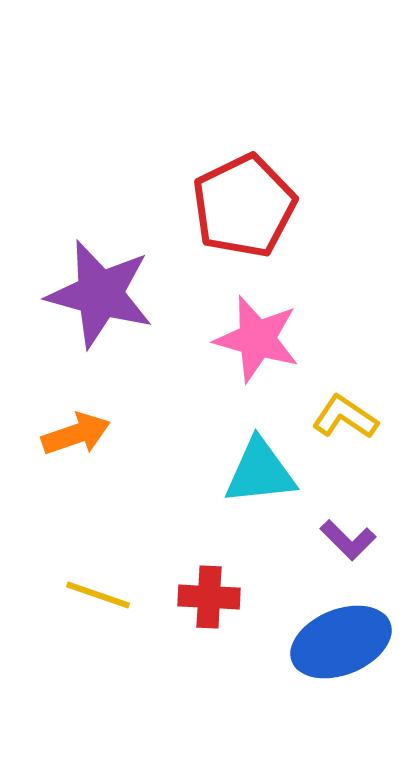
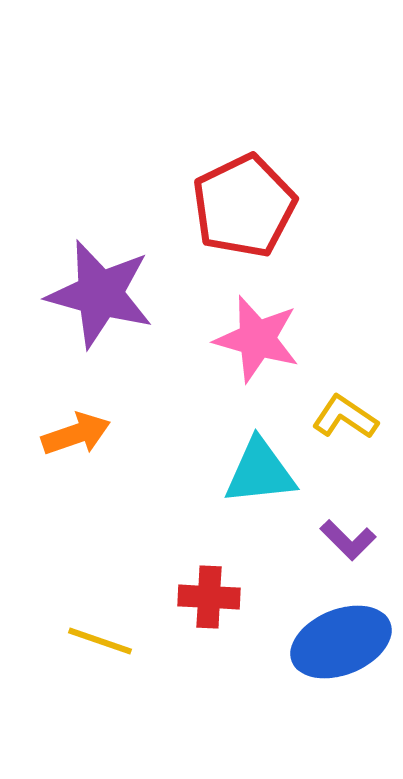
yellow line: moved 2 px right, 46 px down
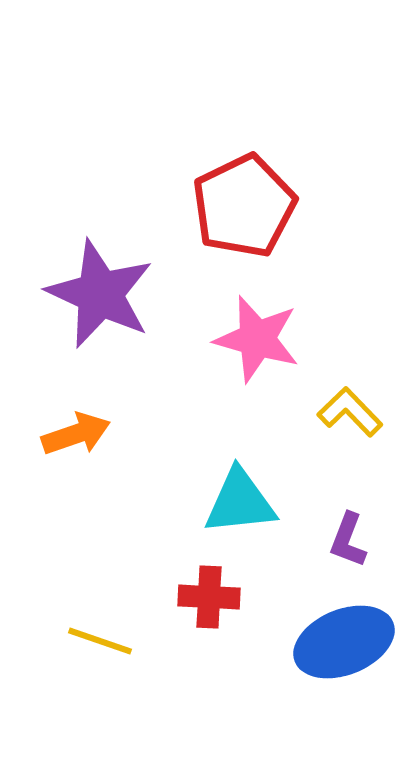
purple star: rotated 10 degrees clockwise
yellow L-shape: moved 5 px right, 5 px up; rotated 12 degrees clockwise
cyan triangle: moved 20 px left, 30 px down
purple L-shape: rotated 66 degrees clockwise
blue ellipse: moved 3 px right
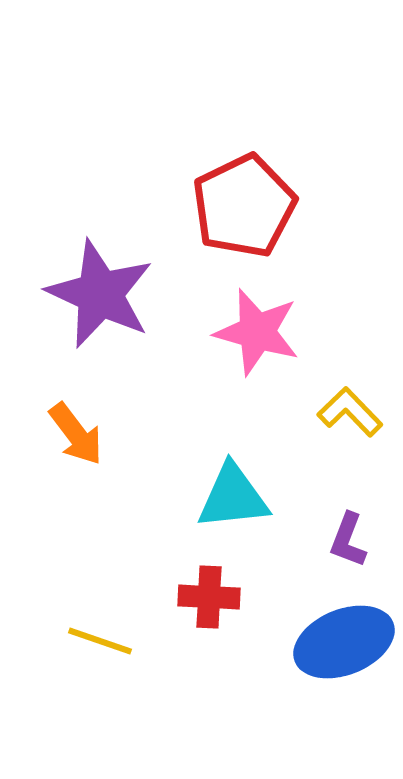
pink star: moved 7 px up
orange arrow: rotated 72 degrees clockwise
cyan triangle: moved 7 px left, 5 px up
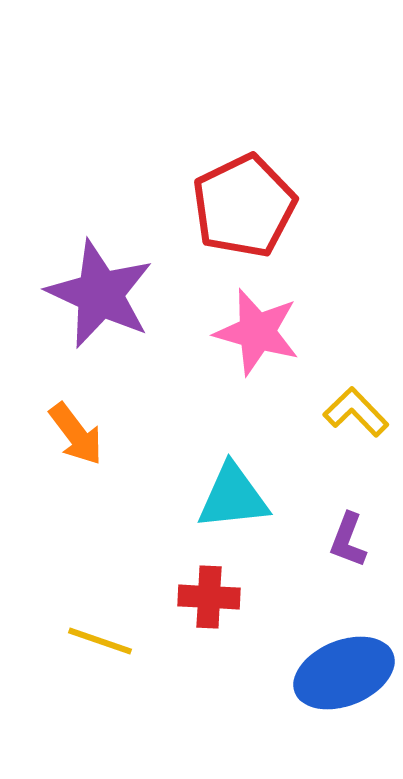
yellow L-shape: moved 6 px right
blue ellipse: moved 31 px down
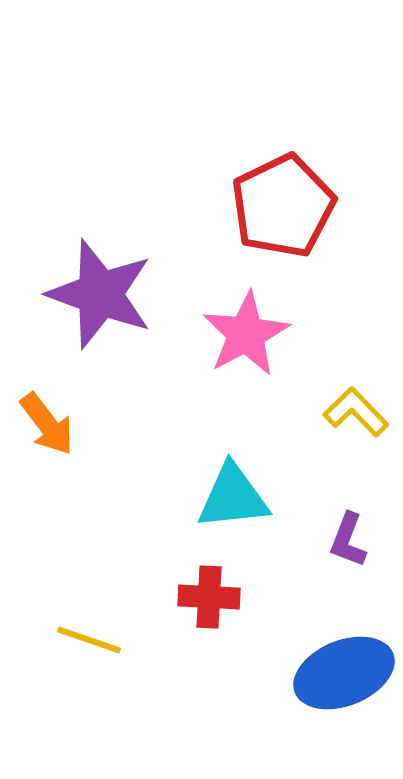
red pentagon: moved 39 px right
purple star: rotated 5 degrees counterclockwise
pink star: moved 11 px left, 2 px down; rotated 28 degrees clockwise
orange arrow: moved 29 px left, 10 px up
yellow line: moved 11 px left, 1 px up
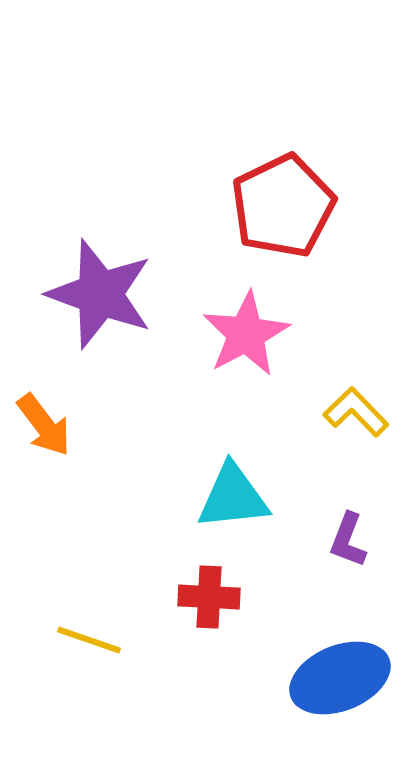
orange arrow: moved 3 px left, 1 px down
blue ellipse: moved 4 px left, 5 px down
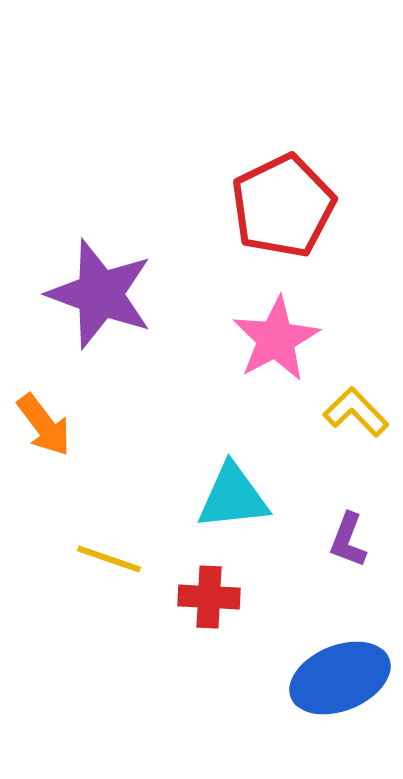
pink star: moved 30 px right, 5 px down
yellow line: moved 20 px right, 81 px up
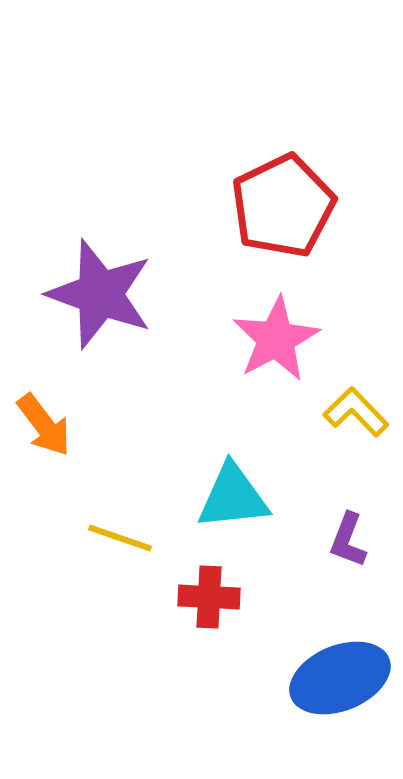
yellow line: moved 11 px right, 21 px up
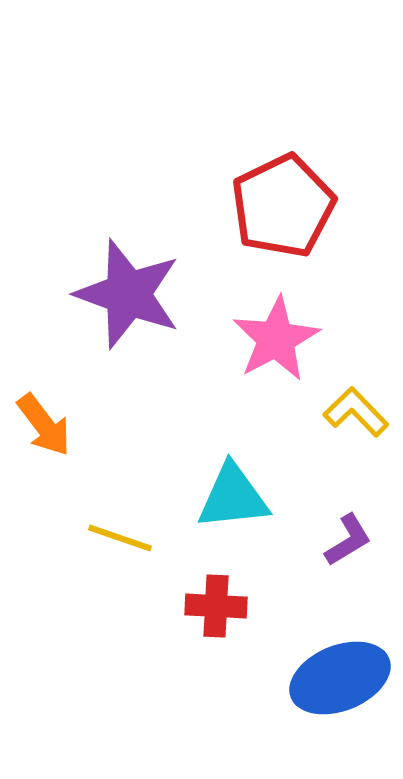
purple star: moved 28 px right
purple L-shape: rotated 142 degrees counterclockwise
red cross: moved 7 px right, 9 px down
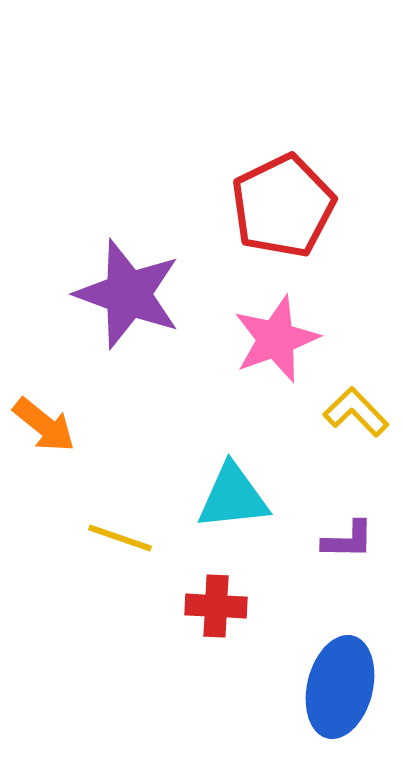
pink star: rotated 8 degrees clockwise
orange arrow: rotated 14 degrees counterclockwise
purple L-shape: rotated 32 degrees clockwise
blue ellipse: moved 9 px down; rotated 54 degrees counterclockwise
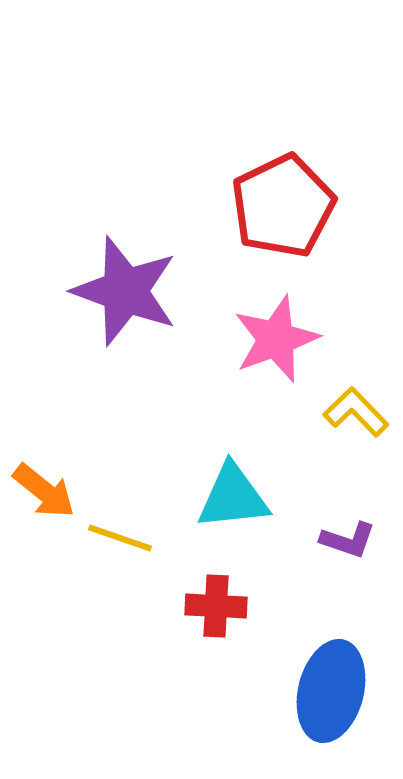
purple star: moved 3 px left, 3 px up
orange arrow: moved 66 px down
purple L-shape: rotated 18 degrees clockwise
blue ellipse: moved 9 px left, 4 px down
